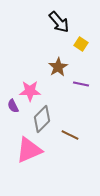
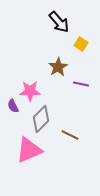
gray diamond: moved 1 px left
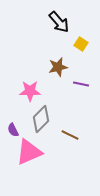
brown star: rotated 18 degrees clockwise
purple semicircle: moved 24 px down
pink triangle: moved 2 px down
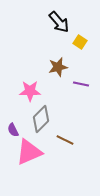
yellow square: moved 1 px left, 2 px up
brown line: moved 5 px left, 5 px down
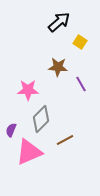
black arrow: rotated 90 degrees counterclockwise
brown star: rotated 18 degrees clockwise
purple line: rotated 49 degrees clockwise
pink star: moved 2 px left, 1 px up
purple semicircle: moved 2 px left; rotated 48 degrees clockwise
brown line: rotated 54 degrees counterclockwise
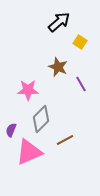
brown star: rotated 18 degrees clockwise
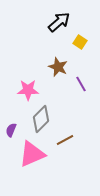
pink triangle: moved 3 px right, 2 px down
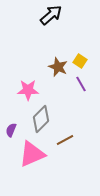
black arrow: moved 8 px left, 7 px up
yellow square: moved 19 px down
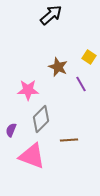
yellow square: moved 9 px right, 4 px up
brown line: moved 4 px right; rotated 24 degrees clockwise
pink triangle: moved 2 px down; rotated 44 degrees clockwise
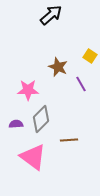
yellow square: moved 1 px right, 1 px up
purple semicircle: moved 5 px right, 6 px up; rotated 64 degrees clockwise
pink triangle: moved 1 px right, 1 px down; rotated 16 degrees clockwise
